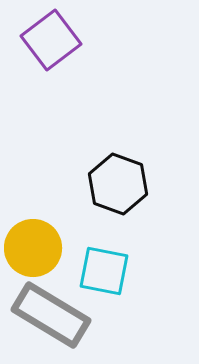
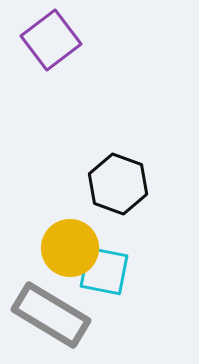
yellow circle: moved 37 px right
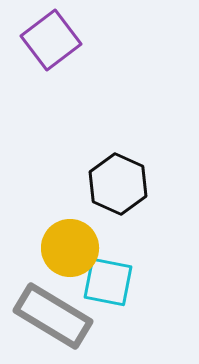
black hexagon: rotated 4 degrees clockwise
cyan square: moved 4 px right, 11 px down
gray rectangle: moved 2 px right, 1 px down
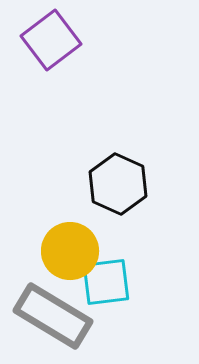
yellow circle: moved 3 px down
cyan square: moved 2 px left; rotated 18 degrees counterclockwise
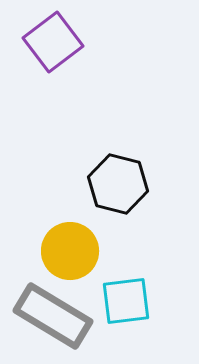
purple square: moved 2 px right, 2 px down
black hexagon: rotated 10 degrees counterclockwise
cyan square: moved 20 px right, 19 px down
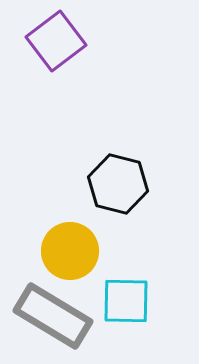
purple square: moved 3 px right, 1 px up
cyan square: rotated 8 degrees clockwise
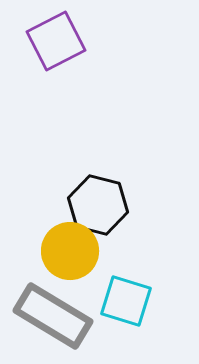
purple square: rotated 10 degrees clockwise
black hexagon: moved 20 px left, 21 px down
cyan square: rotated 16 degrees clockwise
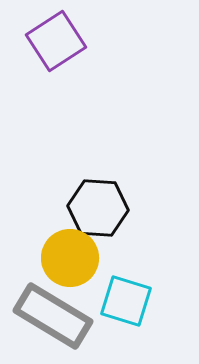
purple square: rotated 6 degrees counterclockwise
black hexagon: moved 3 px down; rotated 10 degrees counterclockwise
yellow circle: moved 7 px down
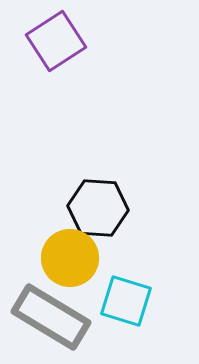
gray rectangle: moved 2 px left, 1 px down
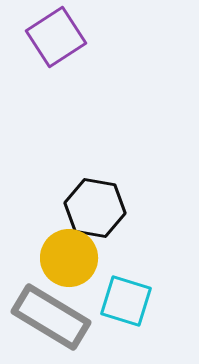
purple square: moved 4 px up
black hexagon: moved 3 px left; rotated 6 degrees clockwise
yellow circle: moved 1 px left
